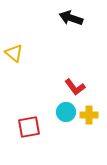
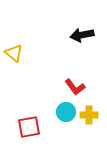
black arrow: moved 11 px right, 17 px down; rotated 30 degrees counterclockwise
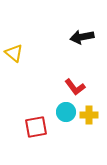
black arrow: moved 2 px down
red square: moved 7 px right
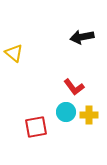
red L-shape: moved 1 px left
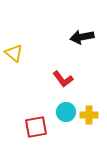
red L-shape: moved 11 px left, 8 px up
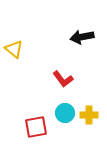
yellow triangle: moved 4 px up
cyan circle: moved 1 px left, 1 px down
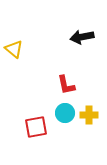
red L-shape: moved 3 px right, 6 px down; rotated 25 degrees clockwise
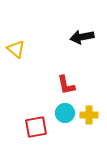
yellow triangle: moved 2 px right
